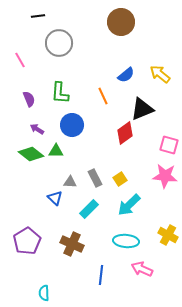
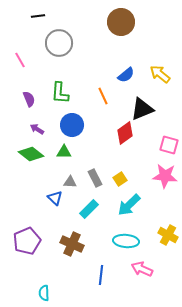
green triangle: moved 8 px right, 1 px down
purple pentagon: rotated 8 degrees clockwise
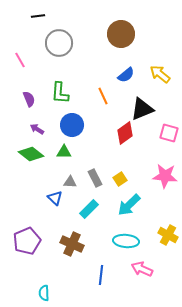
brown circle: moved 12 px down
pink square: moved 12 px up
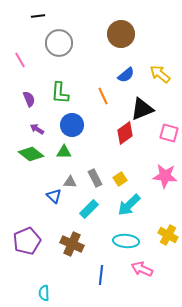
blue triangle: moved 1 px left, 2 px up
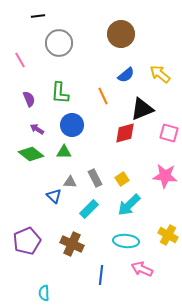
red diamond: rotated 20 degrees clockwise
yellow square: moved 2 px right
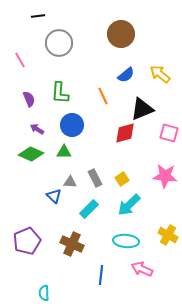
green diamond: rotated 15 degrees counterclockwise
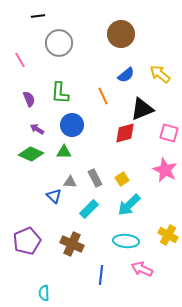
pink star: moved 6 px up; rotated 20 degrees clockwise
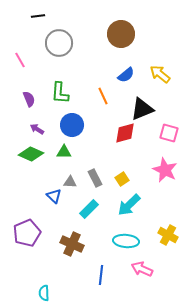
purple pentagon: moved 8 px up
